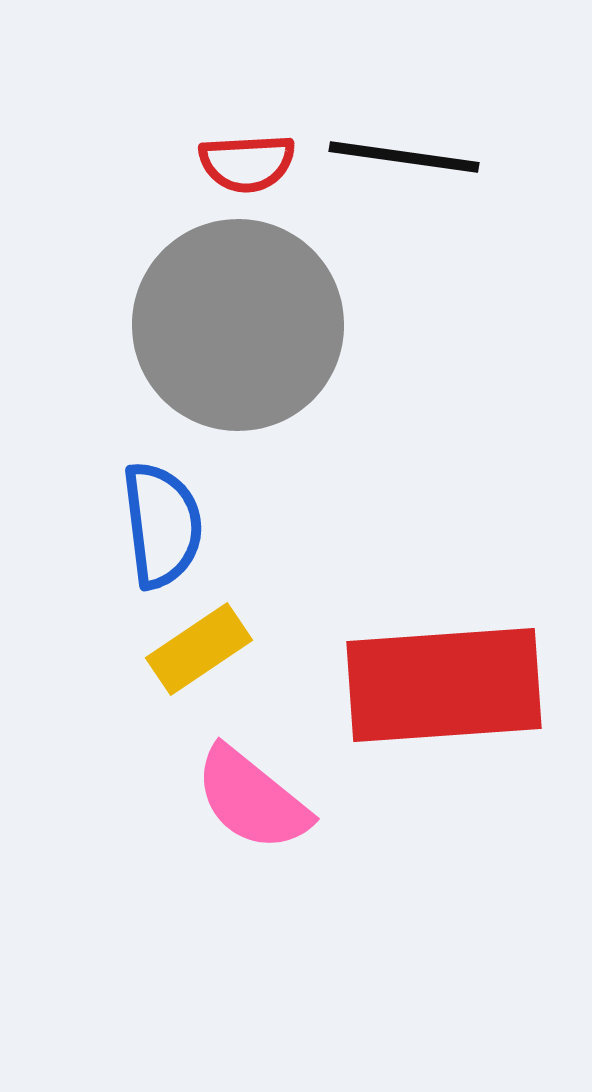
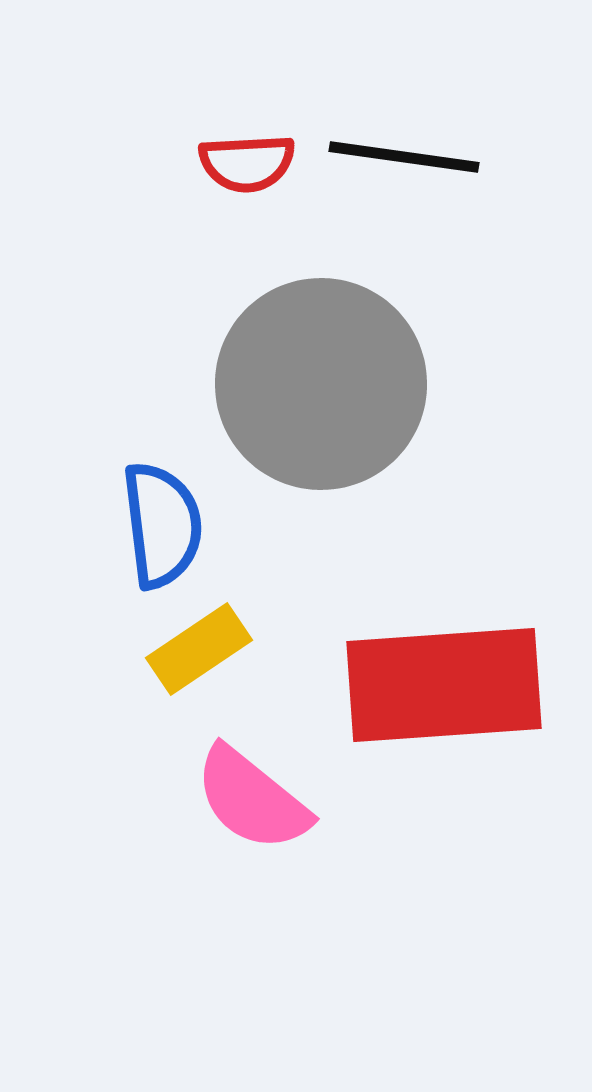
gray circle: moved 83 px right, 59 px down
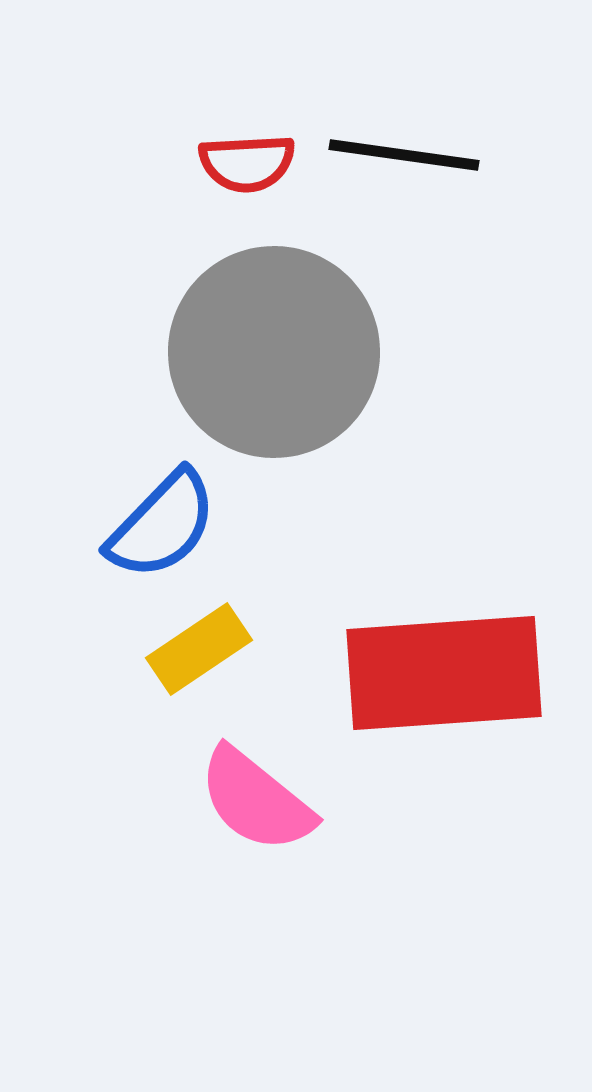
black line: moved 2 px up
gray circle: moved 47 px left, 32 px up
blue semicircle: rotated 51 degrees clockwise
red rectangle: moved 12 px up
pink semicircle: moved 4 px right, 1 px down
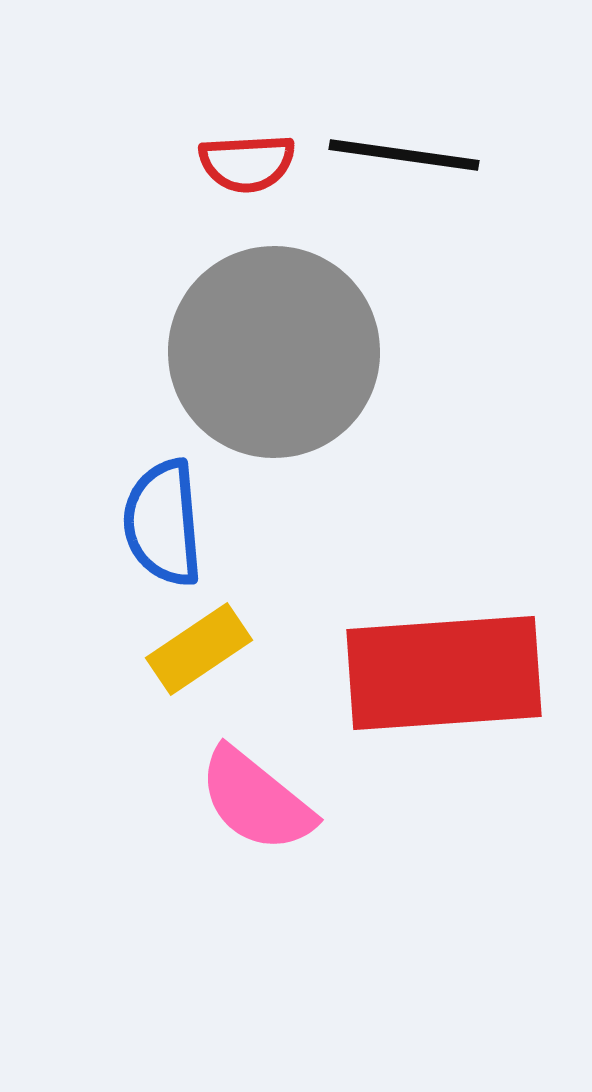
blue semicircle: moved 1 px right, 2 px up; rotated 131 degrees clockwise
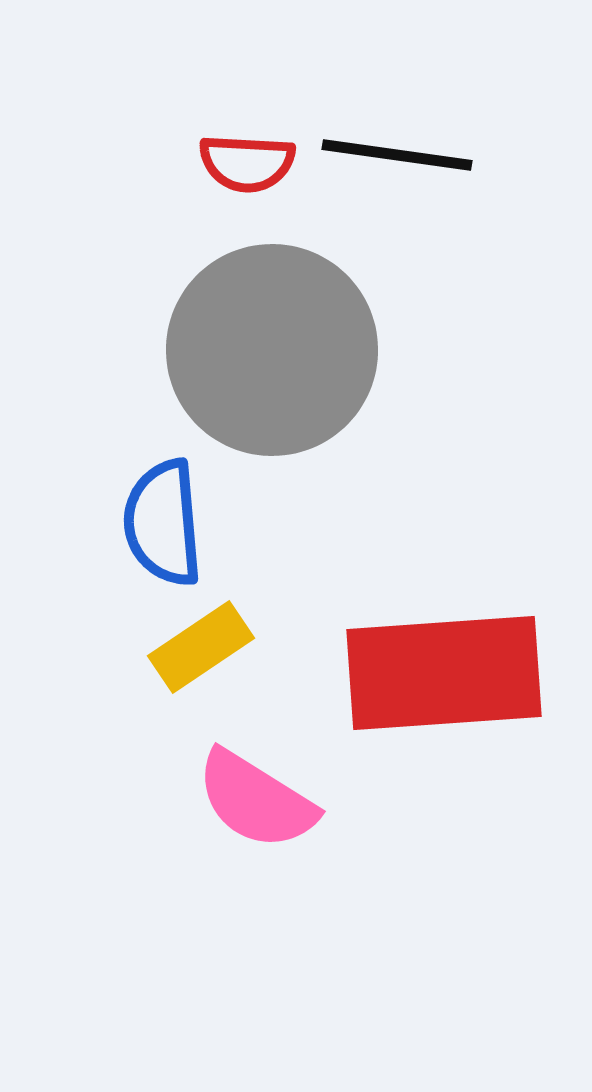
black line: moved 7 px left
red semicircle: rotated 6 degrees clockwise
gray circle: moved 2 px left, 2 px up
yellow rectangle: moved 2 px right, 2 px up
pink semicircle: rotated 7 degrees counterclockwise
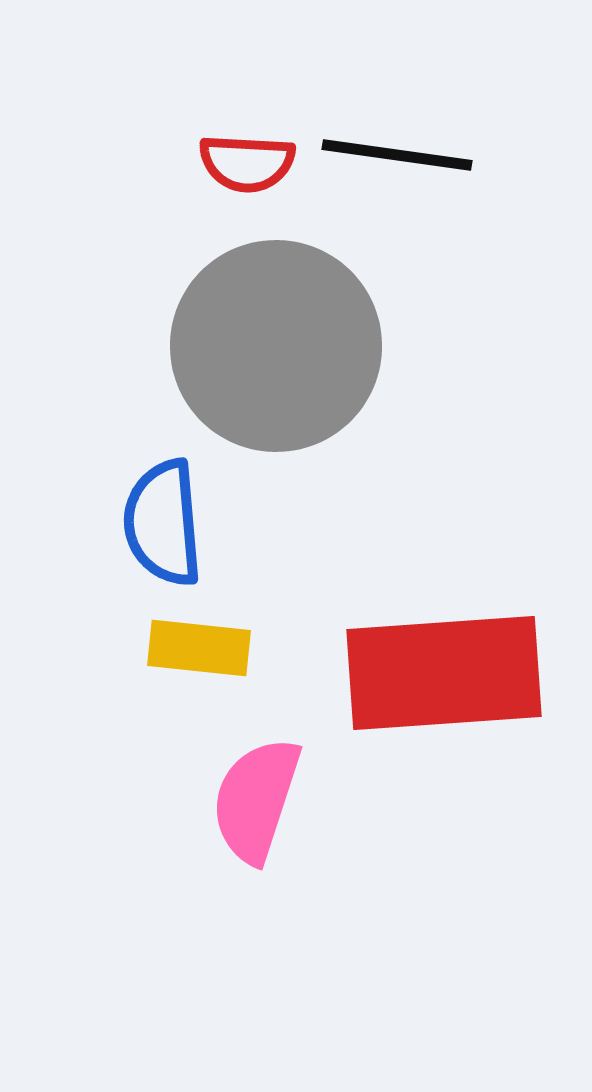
gray circle: moved 4 px right, 4 px up
yellow rectangle: moved 2 px left, 1 px down; rotated 40 degrees clockwise
pink semicircle: rotated 76 degrees clockwise
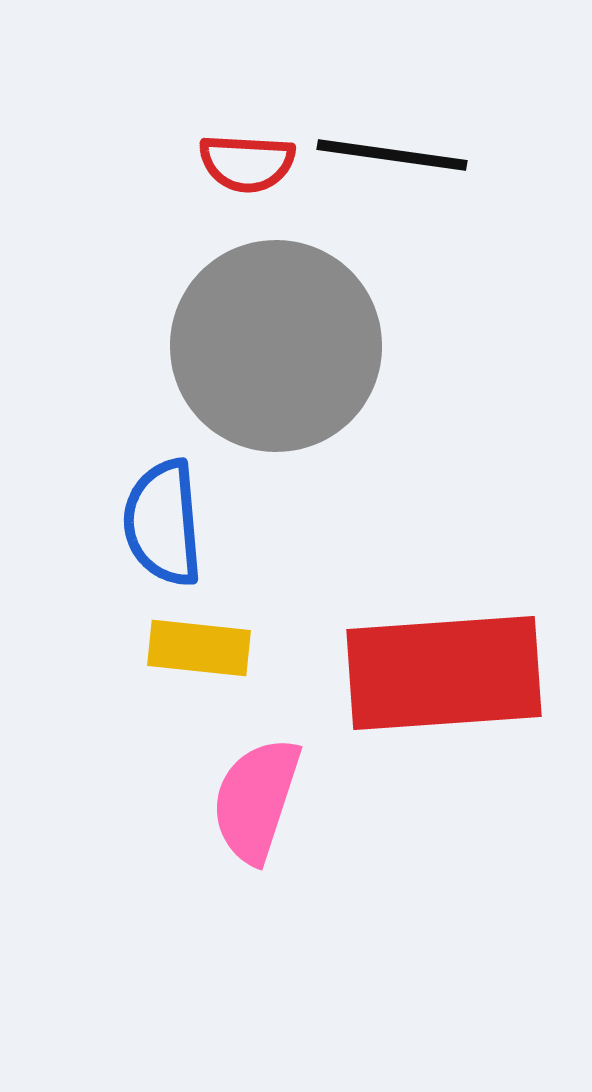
black line: moved 5 px left
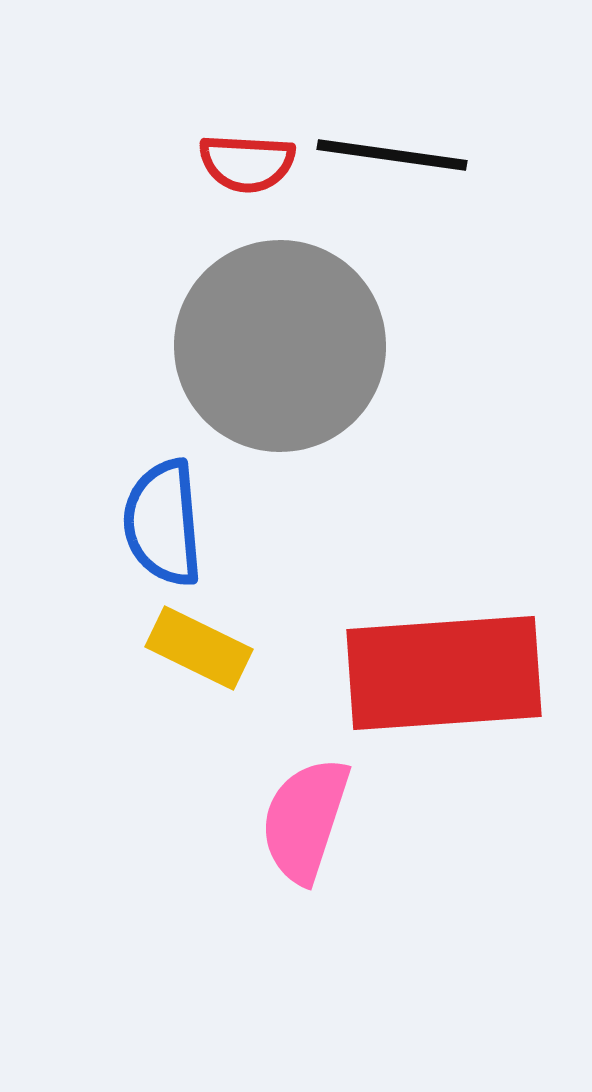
gray circle: moved 4 px right
yellow rectangle: rotated 20 degrees clockwise
pink semicircle: moved 49 px right, 20 px down
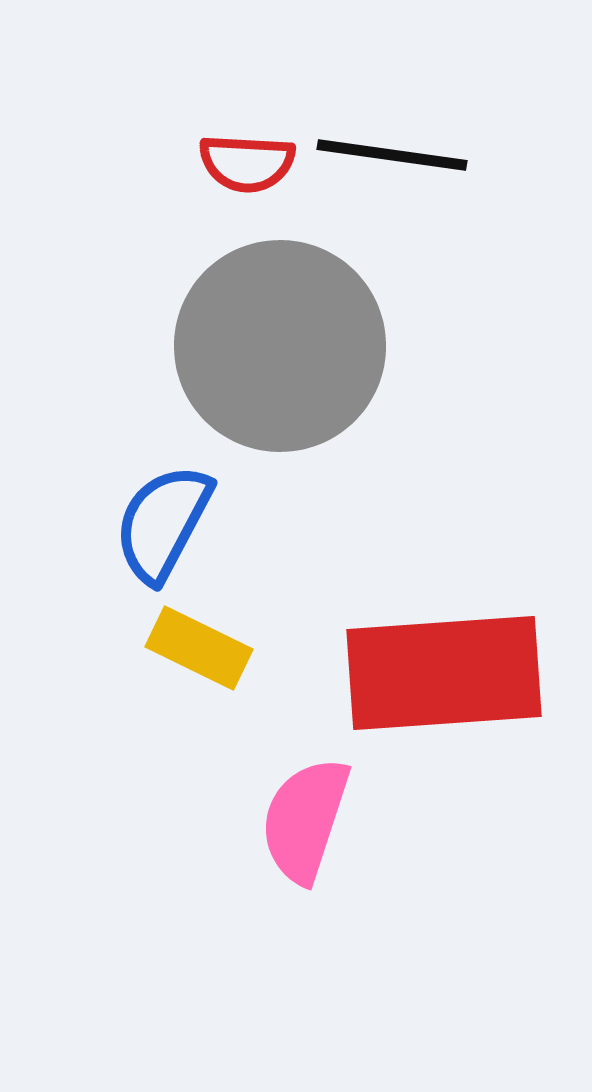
blue semicircle: rotated 33 degrees clockwise
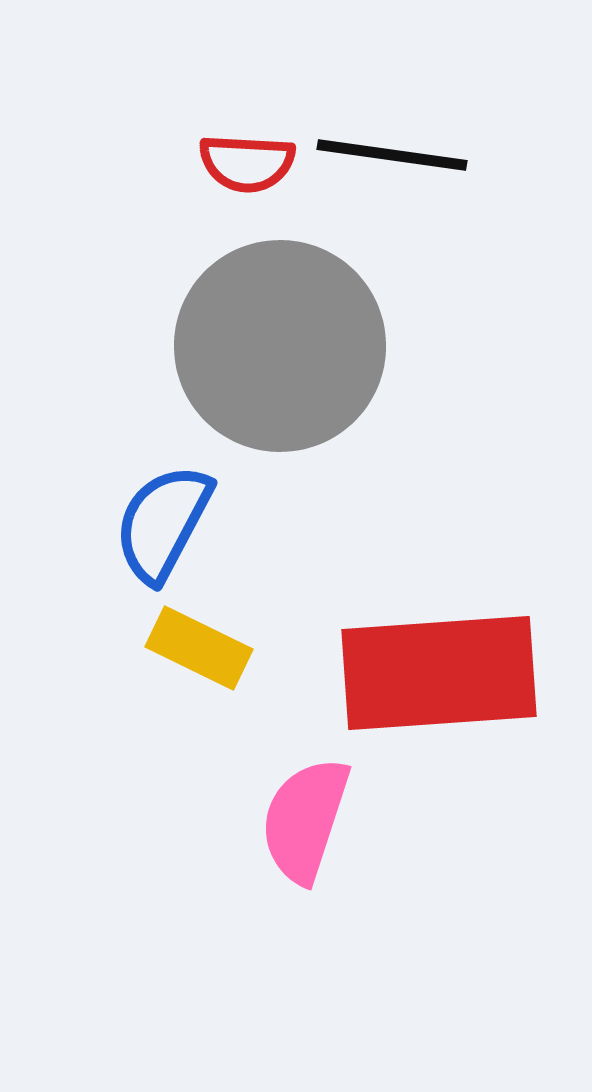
red rectangle: moved 5 px left
